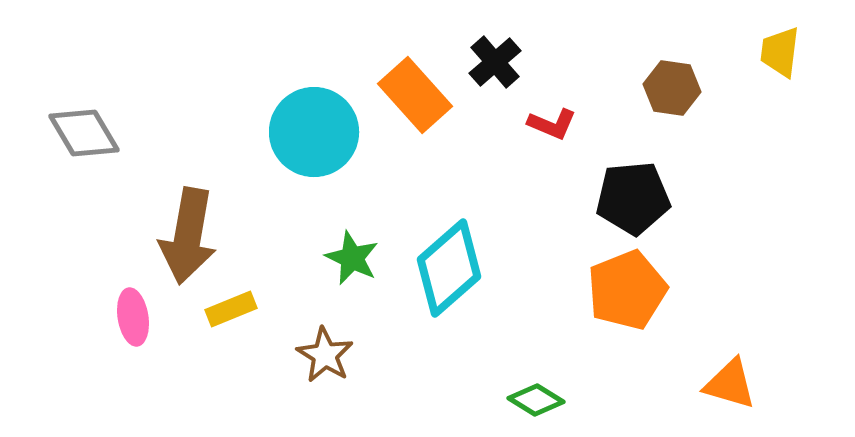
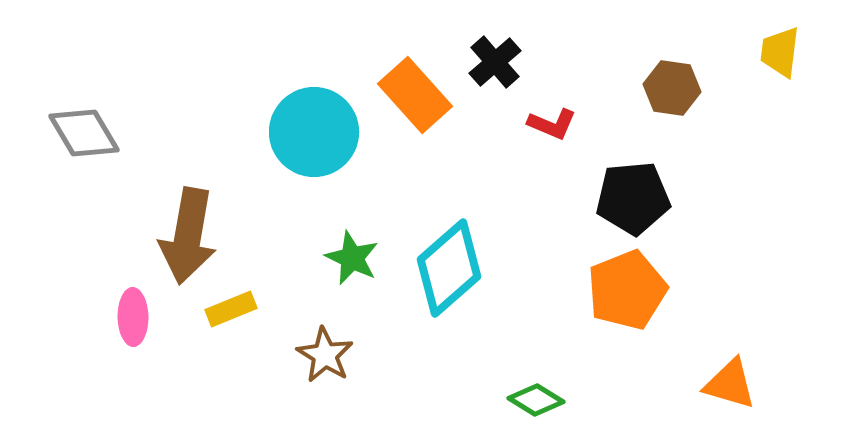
pink ellipse: rotated 8 degrees clockwise
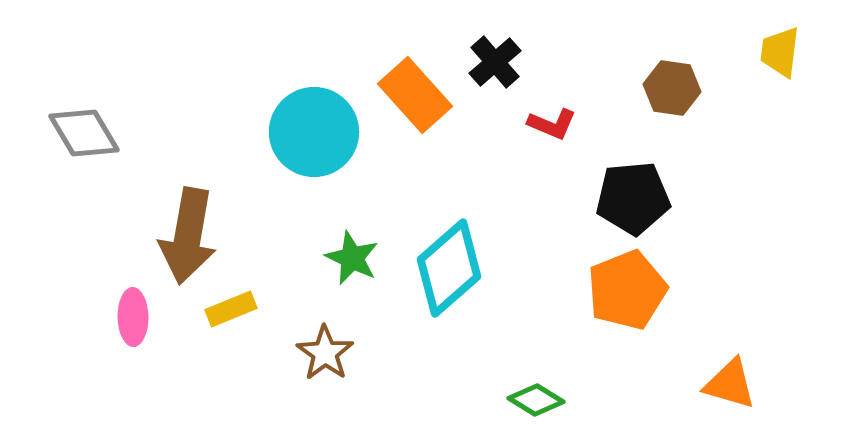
brown star: moved 2 px up; rotated 4 degrees clockwise
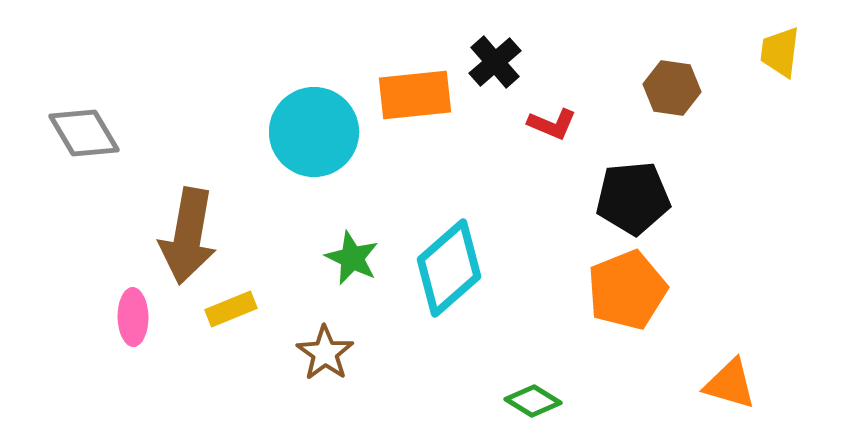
orange rectangle: rotated 54 degrees counterclockwise
green diamond: moved 3 px left, 1 px down
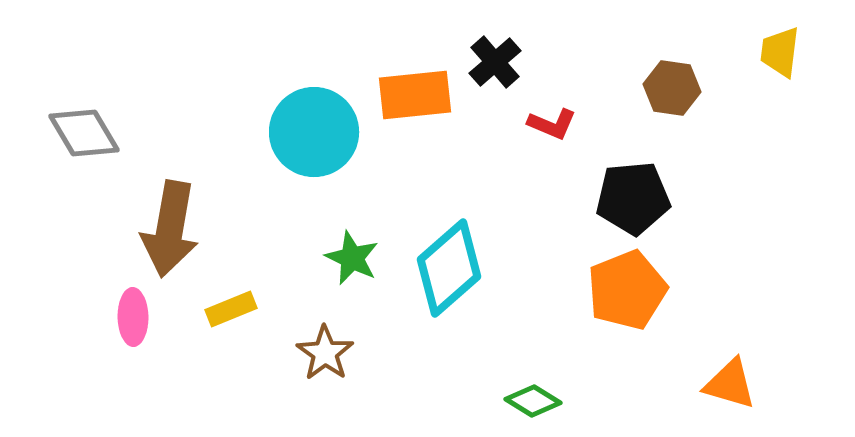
brown arrow: moved 18 px left, 7 px up
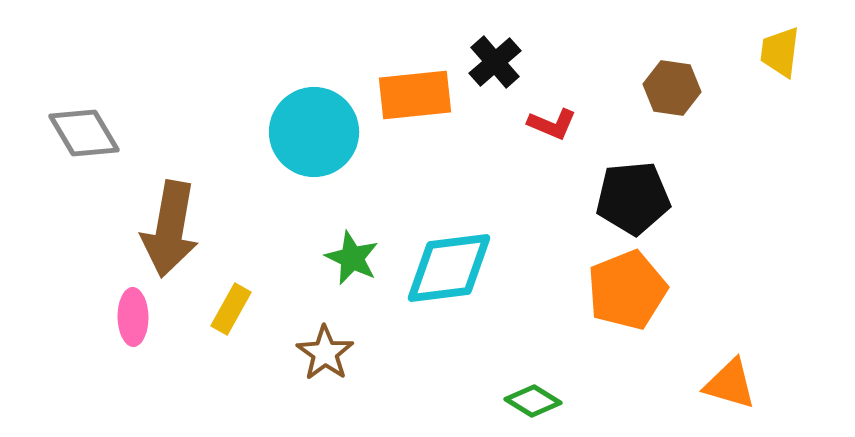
cyan diamond: rotated 34 degrees clockwise
yellow rectangle: rotated 39 degrees counterclockwise
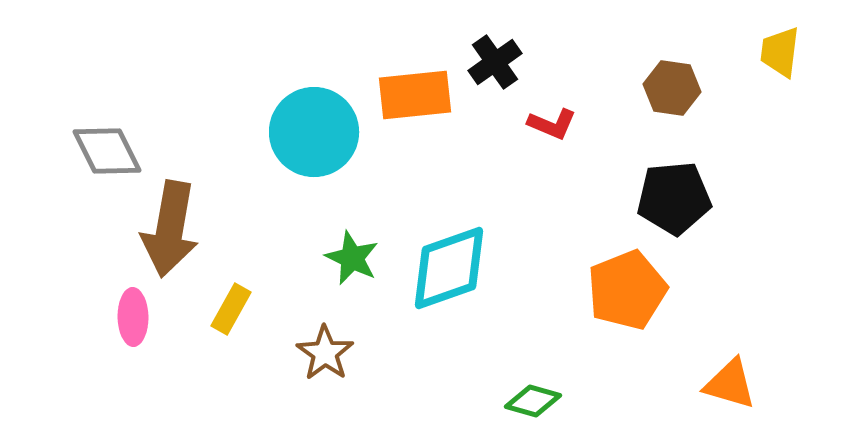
black cross: rotated 6 degrees clockwise
gray diamond: moved 23 px right, 18 px down; rotated 4 degrees clockwise
black pentagon: moved 41 px right
cyan diamond: rotated 12 degrees counterclockwise
green diamond: rotated 16 degrees counterclockwise
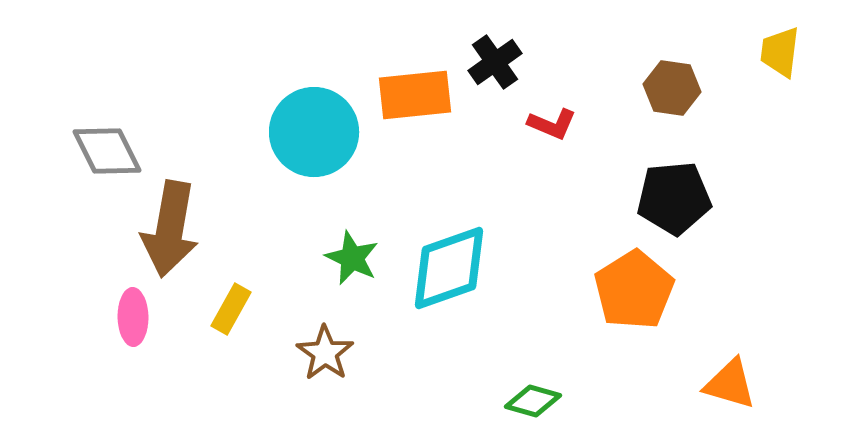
orange pentagon: moved 7 px right; rotated 10 degrees counterclockwise
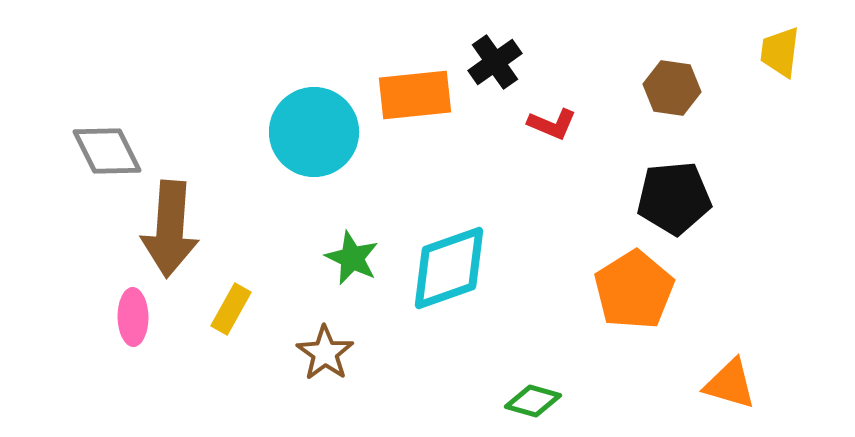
brown arrow: rotated 6 degrees counterclockwise
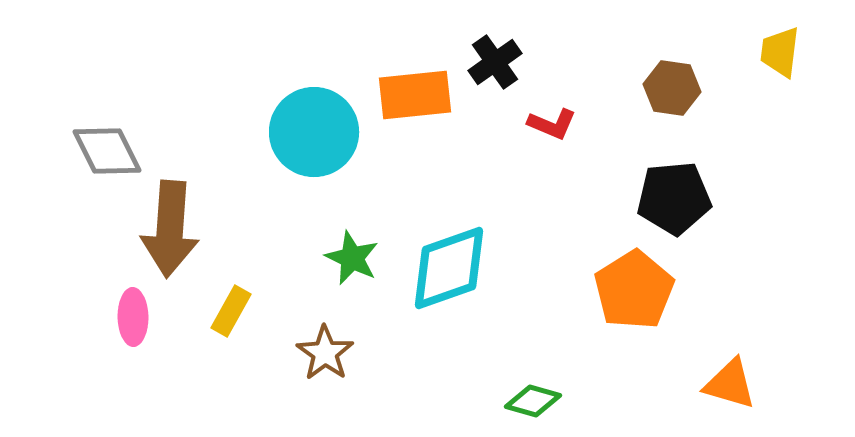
yellow rectangle: moved 2 px down
